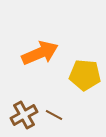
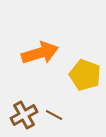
orange arrow: rotated 6 degrees clockwise
yellow pentagon: rotated 16 degrees clockwise
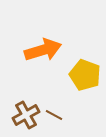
orange arrow: moved 3 px right, 3 px up
brown cross: moved 2 px right
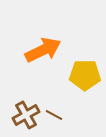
orange arrow: rotated 9 degrees counterclockwise
yellow pentagon: rotated 20 degrees counterclockwise
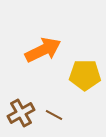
brown cross: moved 5 px left, 2 px up
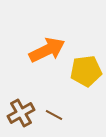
orange arrow: moved 4 px right
yellow pentagon: moved 1 px right, 4 px up; rotated 8 degrees counterclockwise
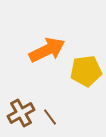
brown line: moved 4 px left, 2 px down; rotated 24 degrees clockwise
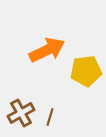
brown line: rotated 54 degrees clockwise
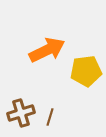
brown cross: rotated 12 degrees clockwise
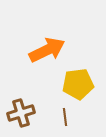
yellow pentagon: moved 8 px left, 13 px down
brown line: moved 15 px right; rotated 24 degrees counterclockwise
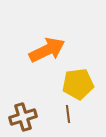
brown cross: moved 2 px right, 4 px down
brown line: moved 3 px right, 3 px up
